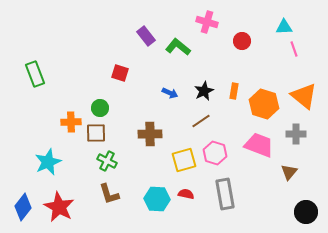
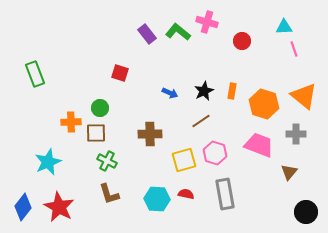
purple rectangle: moved 1 px right, 2 px up
green L-shape: moved 15 px up
orange rectangle: moved 2 px left
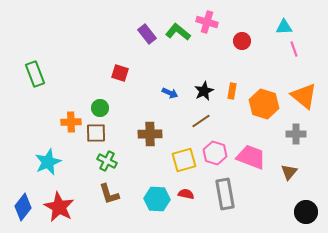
pink trapezoid: moved 8 px left, 12 px down
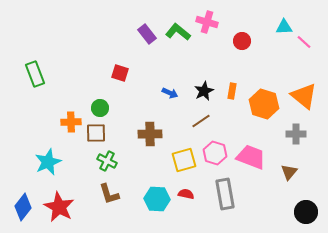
pink line: moved 10 px right, 7 px up; rotated 28 degrees counterclockwise
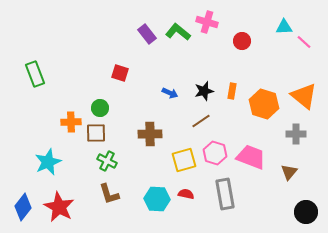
black star: rotated 12 degrees clockwise
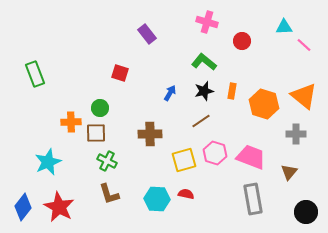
green L-shape: moved 26 px right, 30 px down
pink line: moved 3 px down
blue arrow: rotated 84 degrees counterclockwise
gray rectangle: moved 28 px right, 5 px down
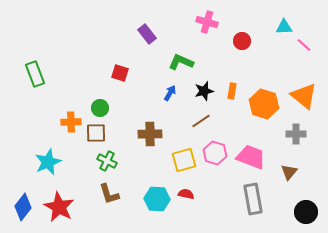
green L-shape: moved 23 px left; rotated 15 degrees counterclockwise
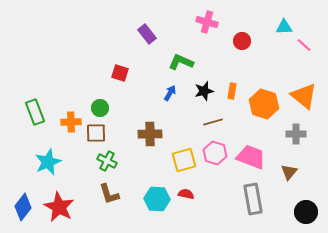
green rectangle: moved 38 px down
brown line: moved 12 px right, 1 px down; rotated 18 degrees clockwise
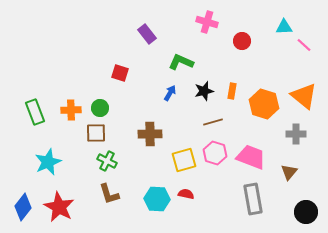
orange cross: moved 12 px up
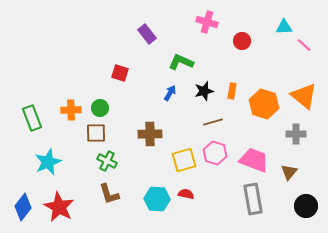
green rectangle: moved 3 px left, 6 px down
pink trapezoid: moved 3 px right, 3 px down
black circle: moved 6 px up
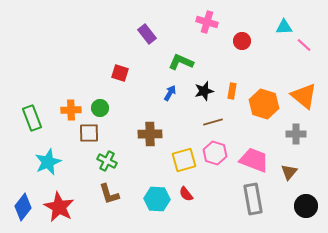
brown square: moved 7 px left
red semicircle: rotated 140 degrees counterclockwise
